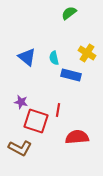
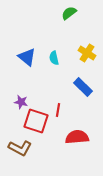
blue rectangle: moved 12 px right, 12 px down; rotated 30 degrees clockwise
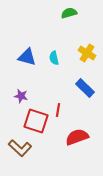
green semicircle: rotated 21 degrees clockwise
blue triangle: rotated 24 degrees counterclockwise
blue rectangle: moved 2 px right, 1 px down
purple star: moved 6 px up
red semicircle: rotated 15 degrees counterclockwise
brown L-shape: rotated 15 degrees clockwise
